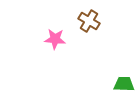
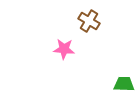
pink star: moved 9 px right, 10 px down
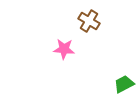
green trapezoid: rotated 30 degrees counterclockwise
